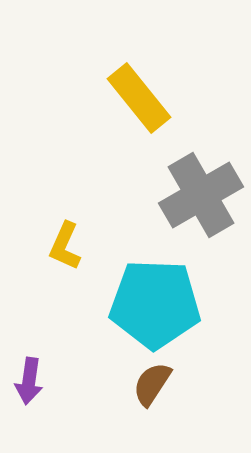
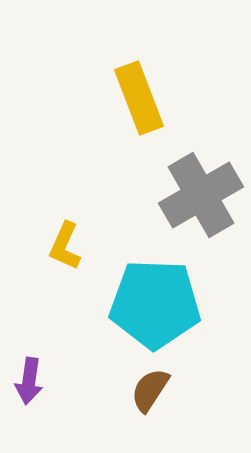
yellow rectangle: rotated 18 degrees clockwise
brown semicircle: moved 2 px left, 6 px down
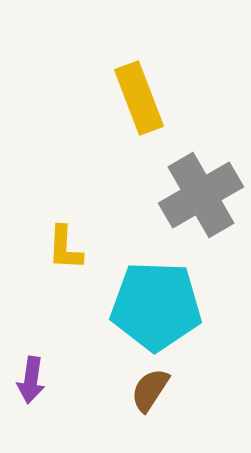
yellow L-shape: moved 2 px down; rotated 21 degrees counterclockwise
cyan pentagon: moved 1 px right, 2 px down
purple arrow: moved 2 px right, 1 px up
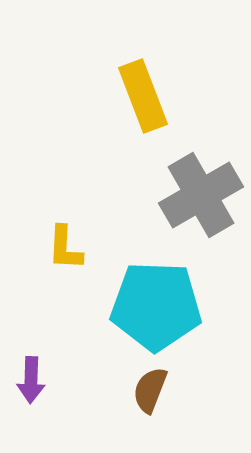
yellow rectangle: moved 4 px right, 2 px up
purple arrow: rotated 6 degrees counterclockwise
brown semicircle: rotated 12 degrees counterclockwise
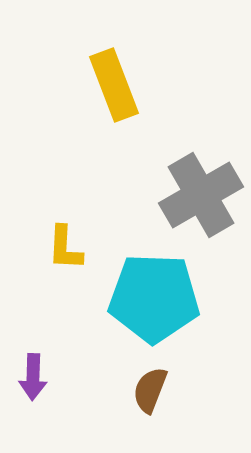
yellow rectangle: moved 29 px left, 11 px up
cyan pentagon: moved 2 px left, 8 px up
purple arrow: moved 2 px right, 3 px up
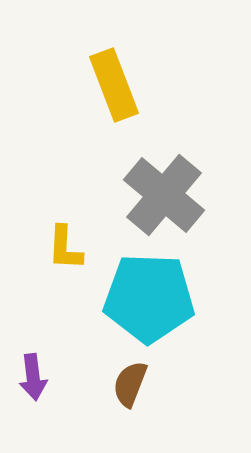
gray cross: moved 37 px left; rotated 20 degrees counterclockwise
cyan pentagon: moved 5 px left
purple arrow: rotated 9 degrees counterclockwise
brown semicircle: moved 20 px left, 6 px up
